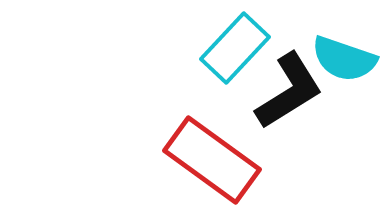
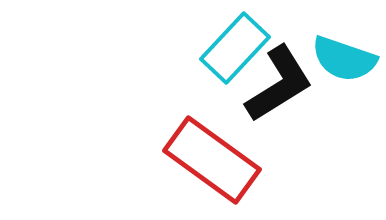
black L-shape: moved 10 px left, 7 px up
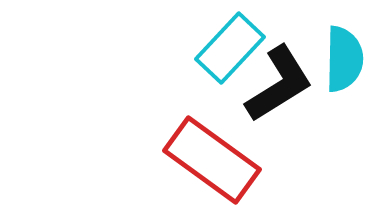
cyan rectangle: moved 5 px left
cyan semicircle: rotated 108 degrees counterclockwise
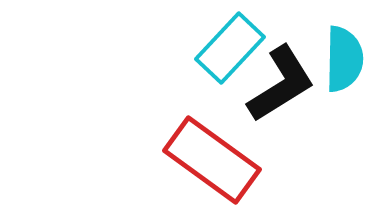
black L-shape: moved 2 px right
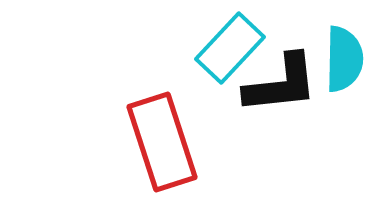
black L-shape: rotated 26 degrees clockwise
red rectangle: moved 50 px left, 18 px up; rotated 36 degrees clockwise
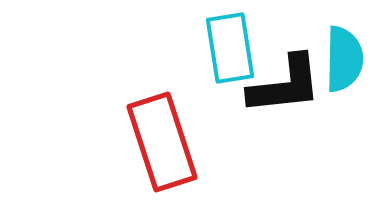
cyan rectangle: rotated 52 degrees counterclockwise
black L-shape: moved 4 px right, 1 px down
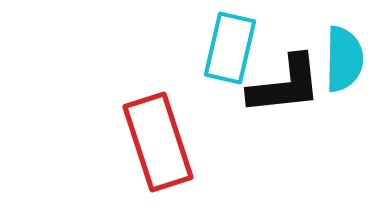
cyan rectangle: rotated 22 degrees clockwise
red rectangle: moved 4 px left
